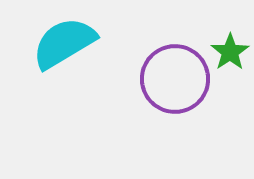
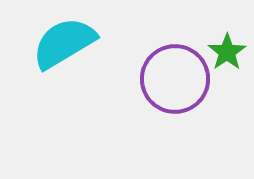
green star: moved 3 px left
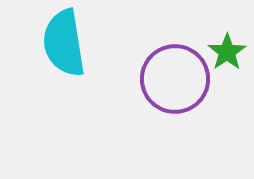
cyan semicircle: rotated 68 degrees counterclockwise
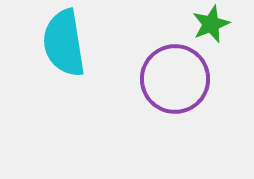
green star: moved 16 px left, 28 px up; rotated 12 degrees clockwise
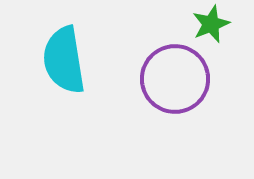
cyan semicircle: moved 17 px down
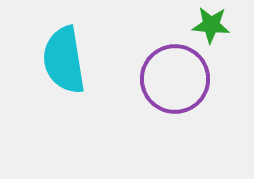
green star: moved 1 px down; rotated 27 degrees clockwise
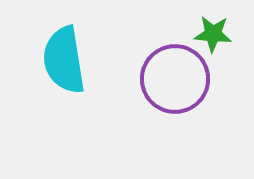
green star: moved 2 px right, 9 px down
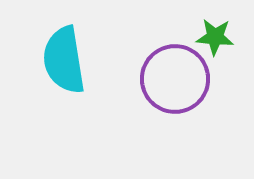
green star: moved 2 px right, 3 px down
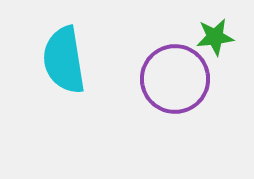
green star: rotated 12 degrees counterclockwise
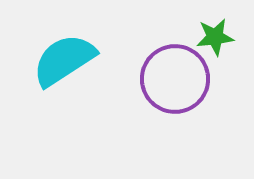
cyan semicircle: rotated 66 degrees clockwise
